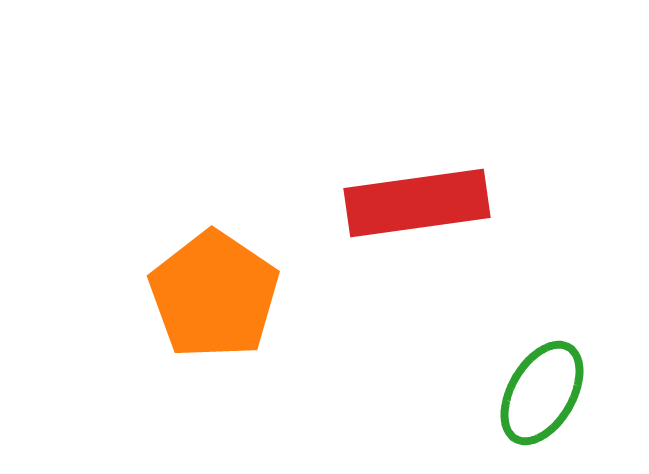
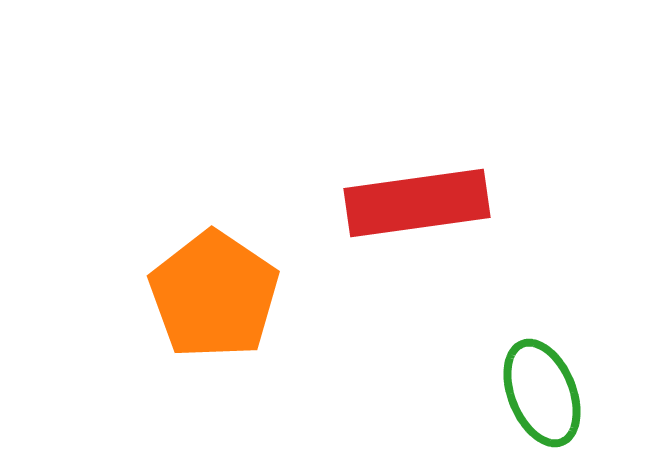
green ellipse: rotated 52 degrees counterclockwise
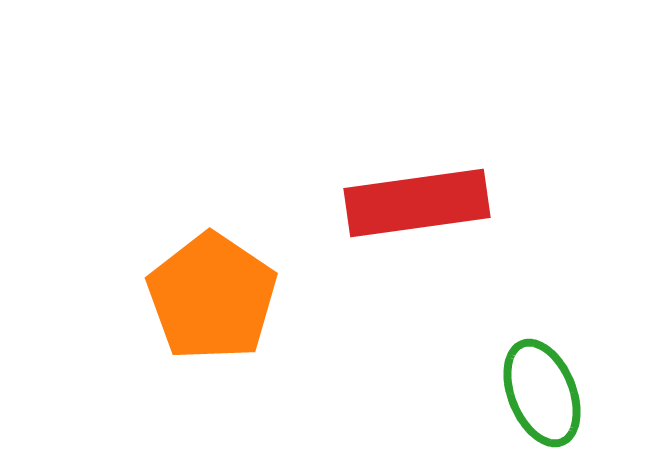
orange pentagon: moved 2 px left, 2 px down
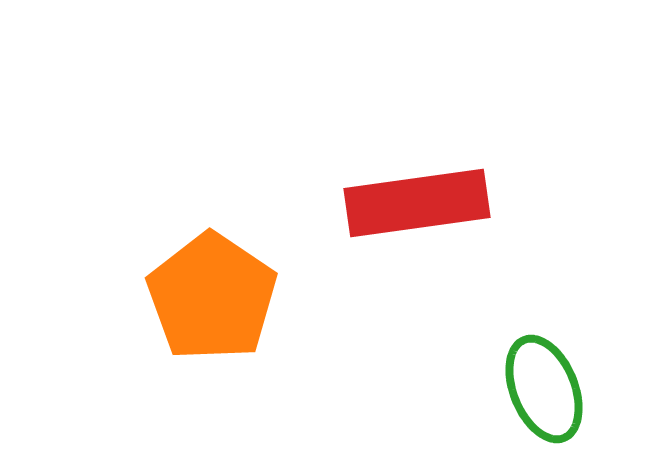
green ellipse: moved 2 px right, 4 px up
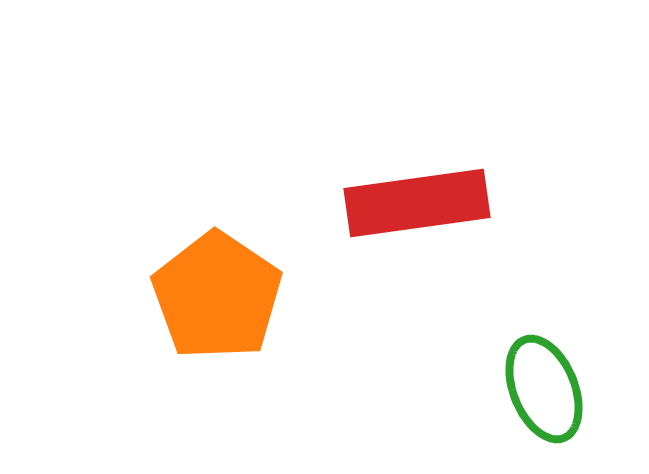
orange pentagon: moved 5 px right, 1 px up
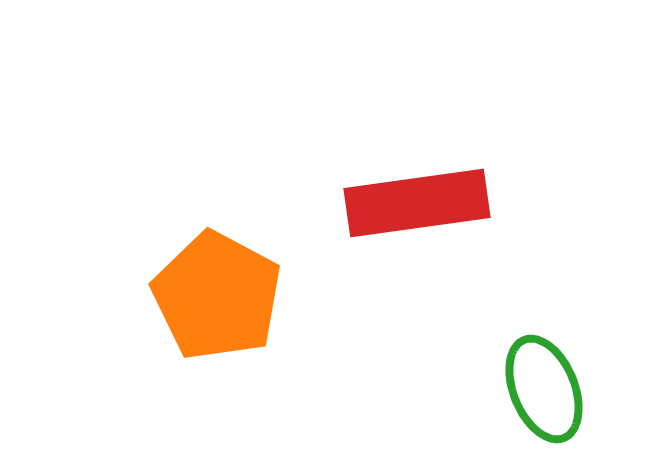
orange pentagon: rotated 6 degrees counterclockwise
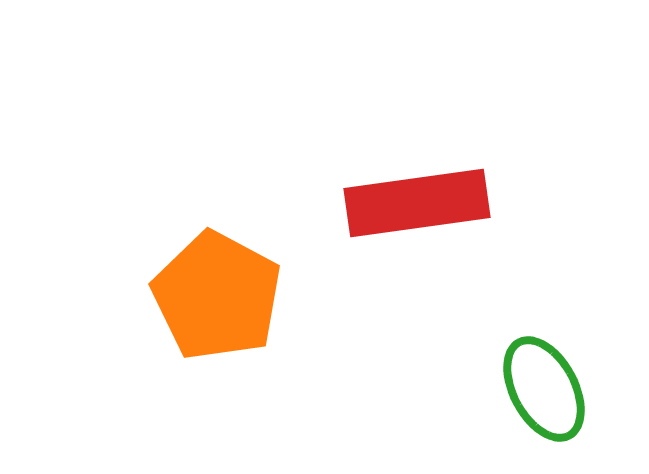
green ellipse: rotated 6 degrees counterclockwise
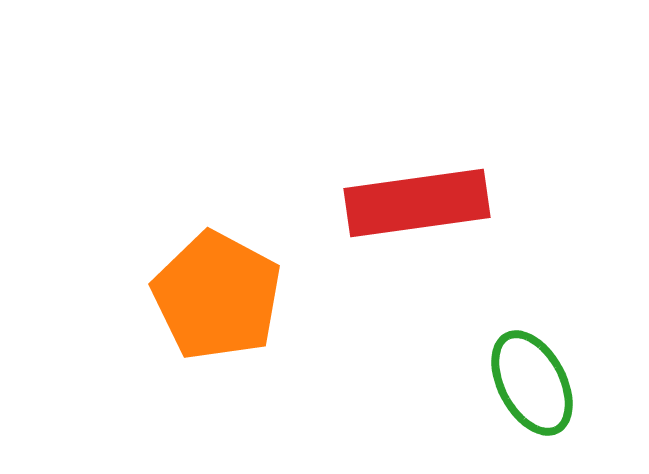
green ellipse: moved 12 px left, 6 px up
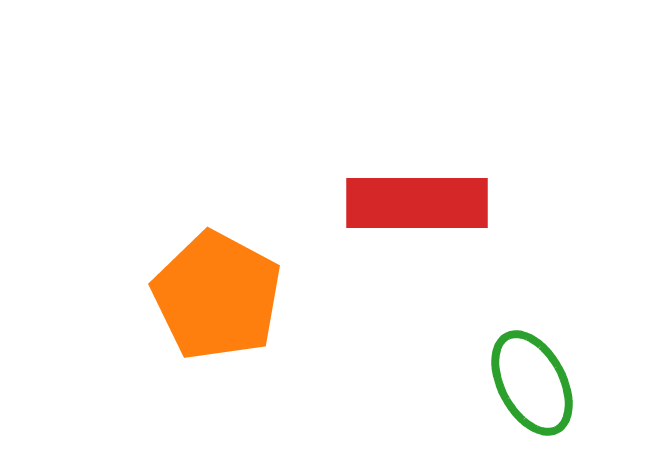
red rectangle: rotated 8 degrees clockwise
